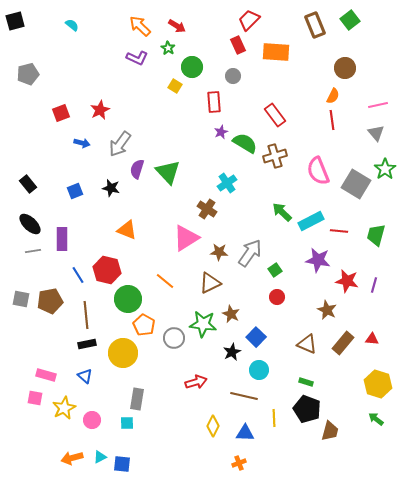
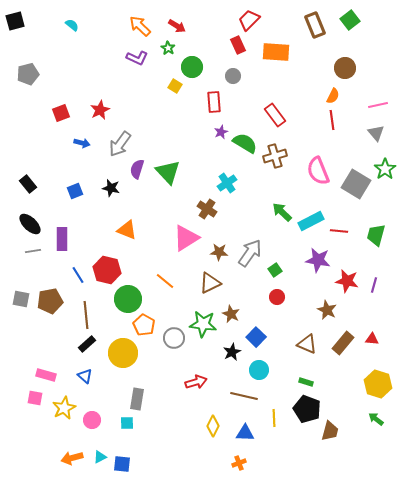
black rectangle at (87, 344): rotated 30 degrees counterclockwise
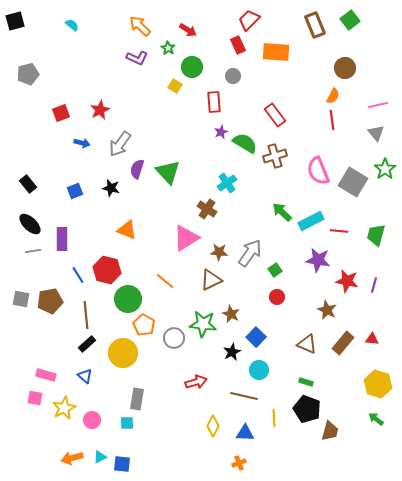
red arrow at (177, 26): moved 11 px right, 4 px down
gray square at (356, 184): moved 3 px left, 2 px up
brown triangle at (210, 283): moved 1 px right, 3 px up
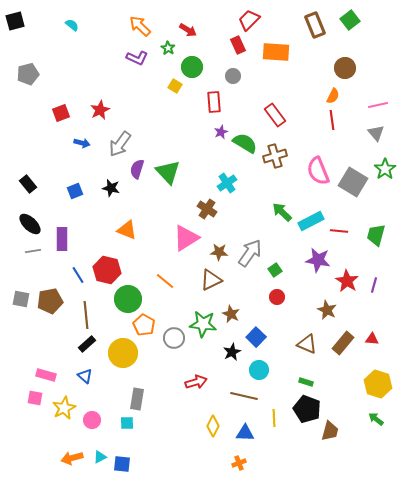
red star at (347, 281): rotated 20 degrees clockwise
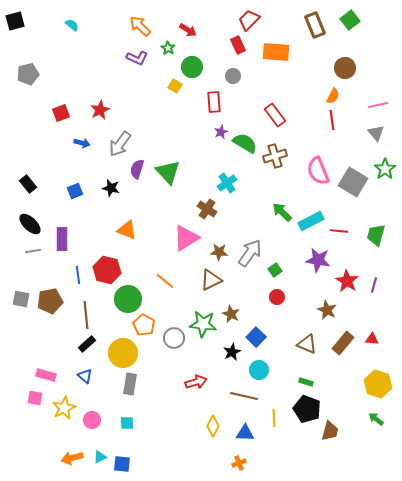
blue line at (78, 275): rotated 24 degrees clockwise
gray rectangle at (137, 399): moved 7 px left, 15 px up
